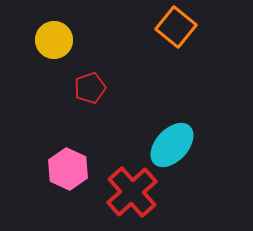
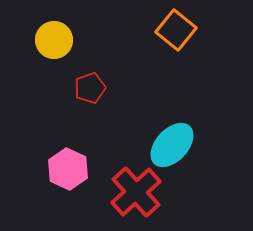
orange square: moved 3 px down
red cross: moved 4 px right
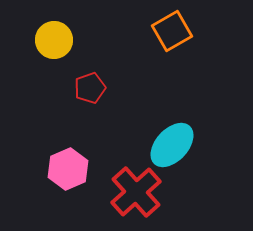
orange square: moved 4 px left, 1 px down; rotated 21 degrees clockwise
pink hexagon: rotated 12 degrees clockwise
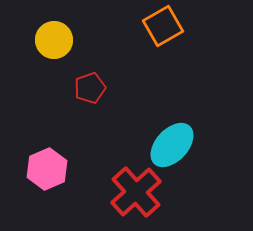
orange square: moved 9 px left, 5 px up
pink hexagon: moved 21 px left
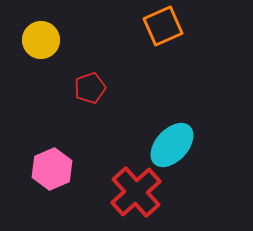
orange square: rotated 6 degrees clockwise
yellow circle: moved 13 px left
pink hexagon: moved 5 px right
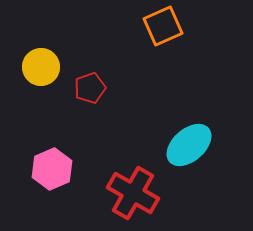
yellow circle: moved 27 px down
cyan ellipse: moved 17 px right; rotated 6 degrees clockwise
red cross: moved 3 px left, 1 px down; rotated 18 degrees counterclockwise
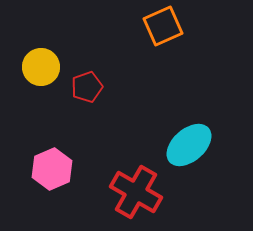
red pentagon: moved 3 px left, 1 px up
red cross: moved 3 px right, 1 px up
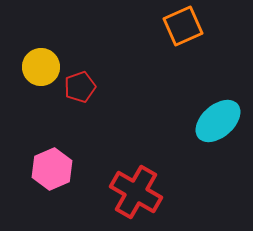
orange square: moved 20 px right
red pentagon: moved 7 px left
cyan ellipse: moved 29 px right, 24 px up
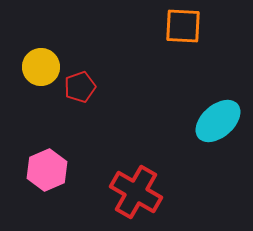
orange square: rotated 27 degrees clockwise
pink hexagon: moved 5 px left, 1 px down
